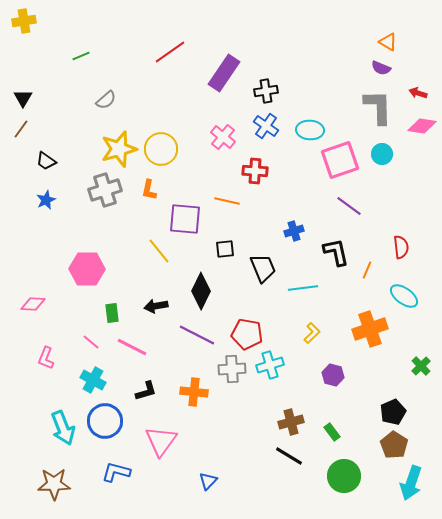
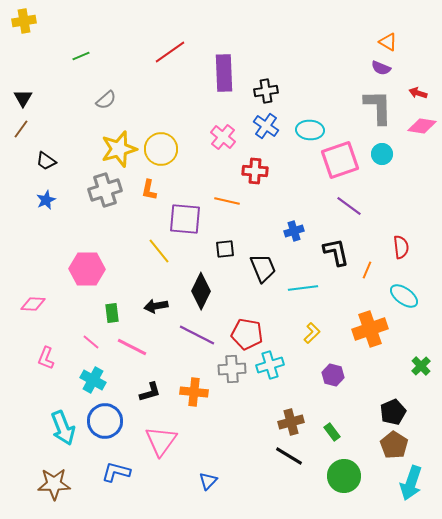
purple rectangle at (224, 73): rotated 36 degrees counterclockwise
black L-shape at (146, 391): moved 4 px right, 1 px down
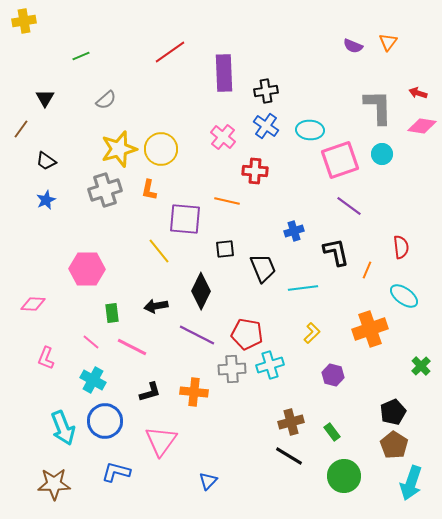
orange triangle at (388, 42): rotated 36 degrees clockwise
purple semicircle at (381, 68): moved 28 px left, 22 px up
black triangle at (23, 98): moved 22 px right
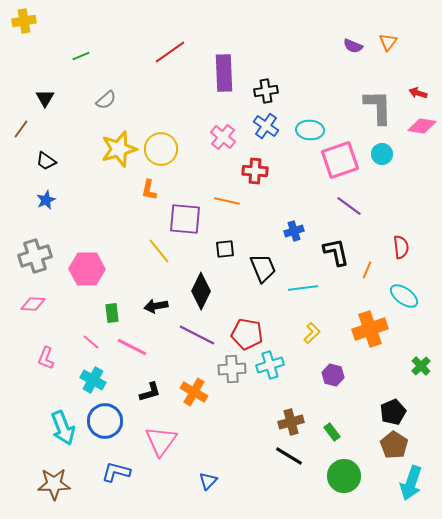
gray cross at (105, 190): moved 70 px left, 66 px down
orange cross at (194, 392): rotated 24 degrees clockwise
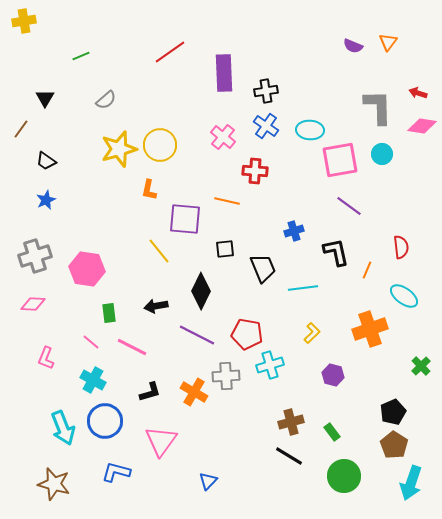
yellow circle at (161, 149): moved 1 px left, 4 px up
pink square at (340, 160): rotated 9 degrees clockwise
pink hexagon at (87, 269): rotated 8 degrees clockwise
green rectangle at (112, 313): moved 3 px left
gray cross at (232, 369): moved 6 px left, 7 px down
brown star at (54, 484): rotated 16 degrees clockwise
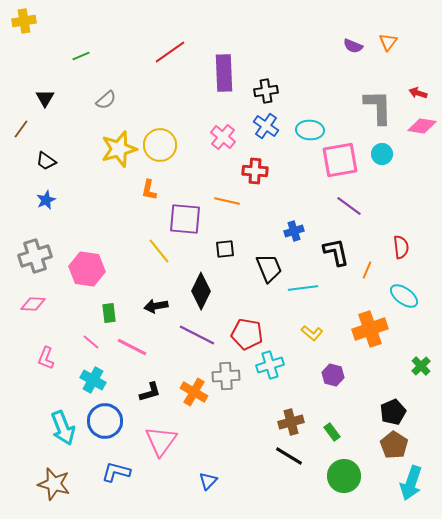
black trapezoid at (263, 268): moved 6 px right
yellow L-shape at (312, 333): rotated 85 degrees clockwise
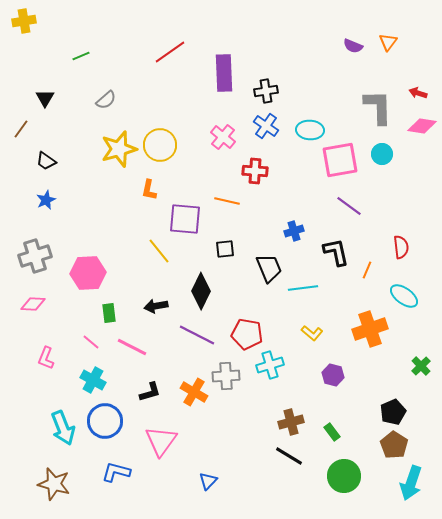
pink hexagon at (87, 269): moved 1 px right, 4 px down; rotated 12 degrees counterclockwise
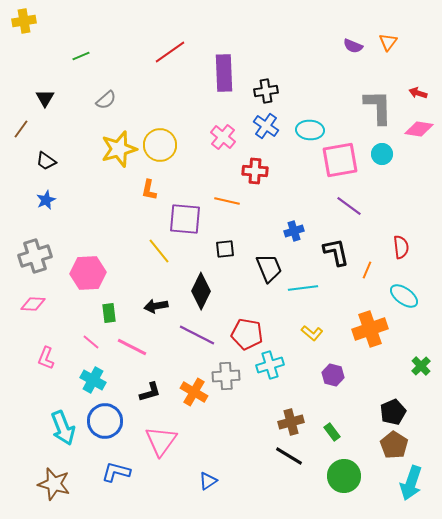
pink diamond at (422, 126): moved 3 px left, 3 px down
blue triangle at (208, 481): rotated 12 degrees clockwise
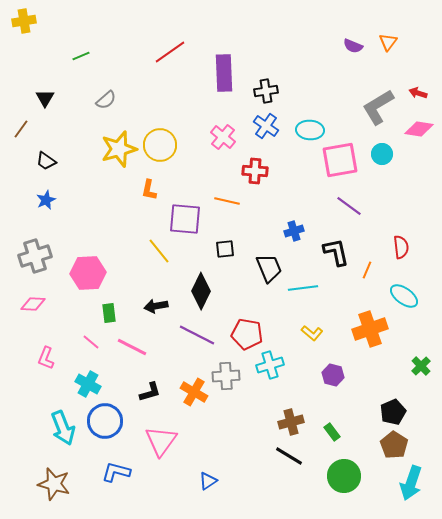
gray L-shape at (378, 107): rotated 120 degrees counterclockwise
cyan cross at (93, 380): moved 5 px left, 4 px down
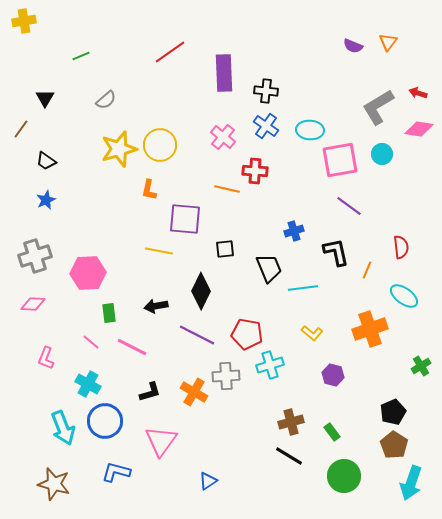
black cross at (266, 91): rotated 15 degrees clockwise
orange line at (227, 201): moved 12 px up
yellow line at (159, 251): rotated 40 degrees counterclockwise
green cross at (421, 366): rotated 12 degrees clockwise
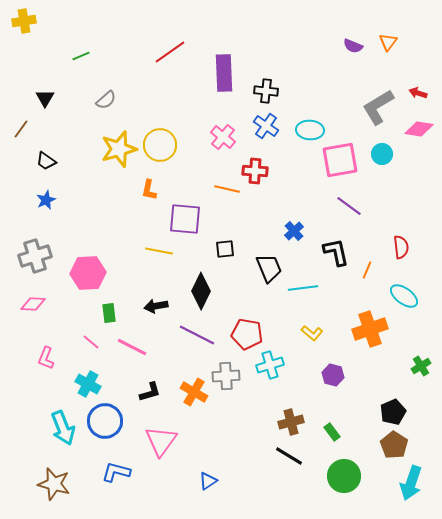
blue cross at (294, 231): rotated 24 degrees counterclockwise
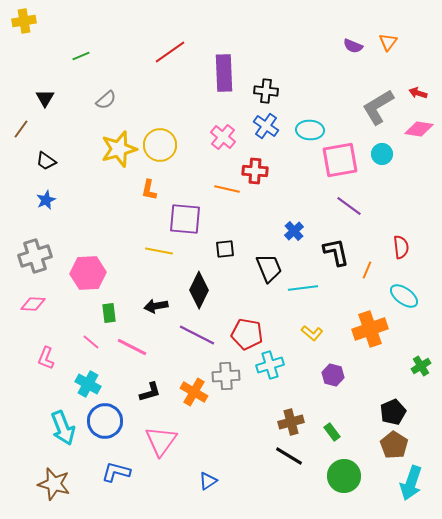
black diamond at (201, 291): moved 2 px left, 1 px up
